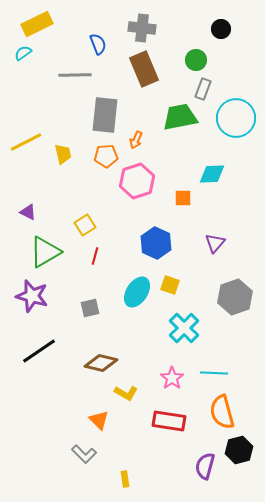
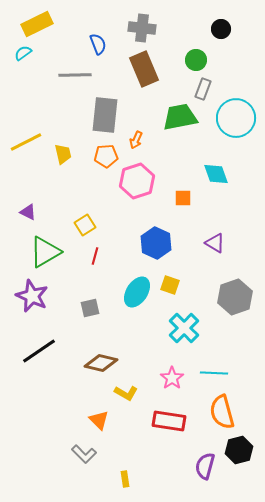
cyan diamond at (212, 174): moved 4 px right; rotated 72 degrees clockwise
purple triangle at (215, 243): rotated 40 degrees counterclockwise
purple star at (32, 296): rotated 8 degrees clockwise
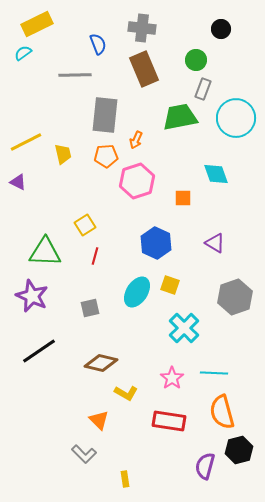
purple triangle at (28, 212): moved 10 px left, 30 px up
green triangle at (45, 252): rotated 32 degrees clockwise
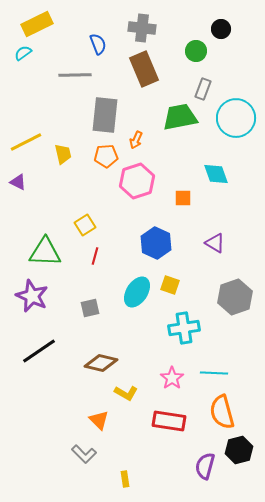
green circle at (196, 60): moved 9 px up
cyan cross at (184, 328): rotated 36 degrees clockwise
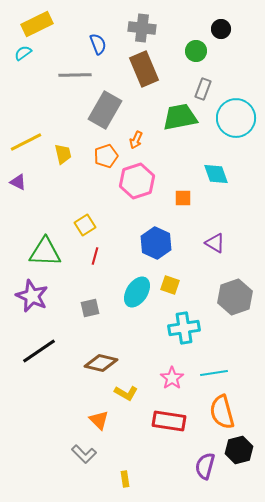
gray rectangle at (105, 115): moved 5 px up; rotated 24 degrees clockwise
orange pentagon at (106, 156): rotated 15 degrees counterclockwise
cyan line at (214, 373): rotated 12 degrees counterclockwise
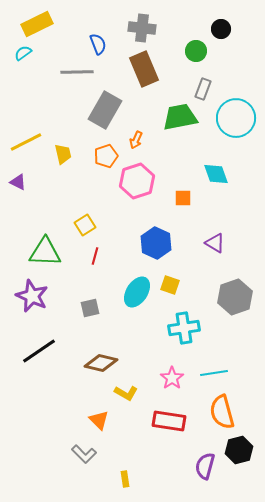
gray line at (75, 75): moved 2 px right, 3 px up
